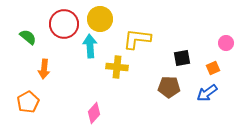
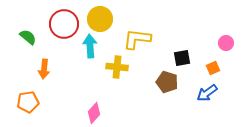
brown pentagon: moved 2 px left, 5 px up; rotated 15 degrees clockwise
orange pentagon: rotated 20 degrees clockwise
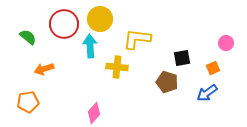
orange arrow: rotated 66 degrees clockwise
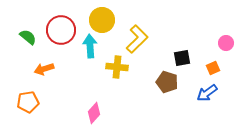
yellow circle: moved 2 px right, 1 px down
red circle: moved 3 px left, 6 px down
yellow L-shape: rotated 128 degrees clockwise
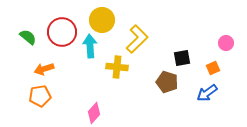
red circle: moved 1 px right, 2 px down
orange pentagon: moved 12 px right, 6 px up
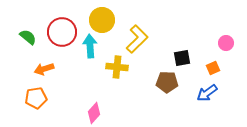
brown pentagon: rotated 15 degrees counterclockwise
orange pentagon: moved 4 px left, 2 px down
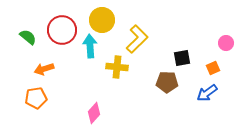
red circle: moved 2 px up
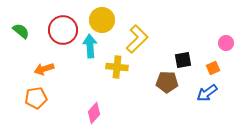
red circle: moved 1 px right
green semicircle: moved 7 px left, 6 px up
black square: moved 1 px right, 2 px down
